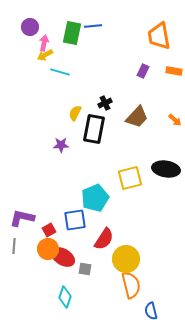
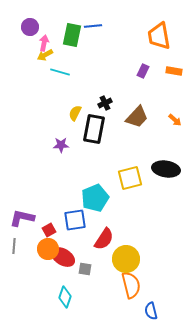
green rectangle: moved 2 px down
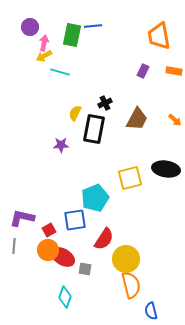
yellow arrow: moved 1 px left, 1 px down
brown trapezoid: moved 2 px down; rotated 15 degrees counterclockwise
orange circle: moved 1 px down
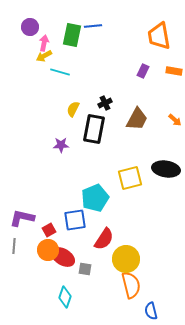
yellow semicircle: moved 2 px left, 4 px up
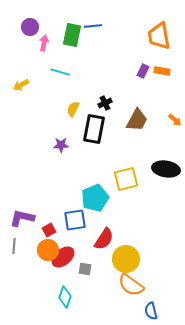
yellow arrow: moved 23 px left, 29 px down
orange rectangle: moved 12 px left
brown trapezoid: moved 1 px down
yellow square: moved 4 px left, 1 px down
red ellipse: rotated 70 degrees counterclockwise
orange semicircle: rotated 140 degrees clockwise
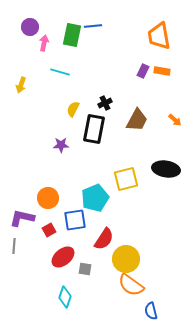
yellow arrow: rotated 42 degrees counterclockwise
orange circle: moved 52 px up
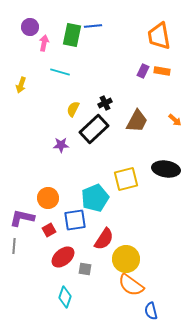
brown trapezoid: moved 1 px down
black rectangle: rotated 36 degrees clockwise
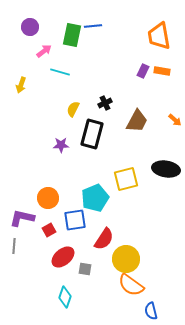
pink arrow: moved 8 px down; rotated 42 degrees clockwise
black rectangle: moved 2 px left, 5 px down; rotated 32 degrees counterclockwise
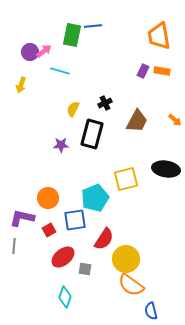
purple circle: moved 25 px down
cyan line: moved 1 px up
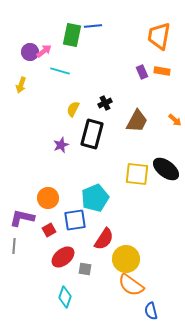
orange trapezoid: rotated 20 degrees clockwise
purple rectangle: moved 1 px left, 1 px down; rotated 48 degrees counterclockwise
purple star: rotated 21 degrees counterclockwise
black ellipse: rotated 28 degrees clockwise
yellow square: moved 11 px right, 5 px up; rotated 20 degrees clockwise
